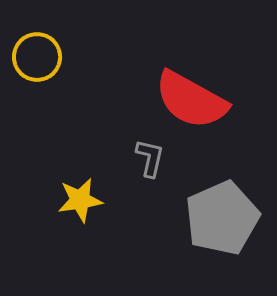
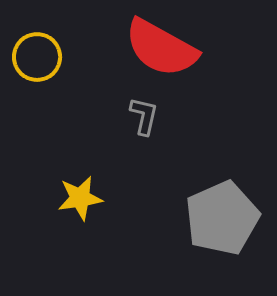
red semicircle: moved 30 px left, 52 px up
gray L-shape: moved 6 px left, 42 px up
yellow star: moved 2 px up
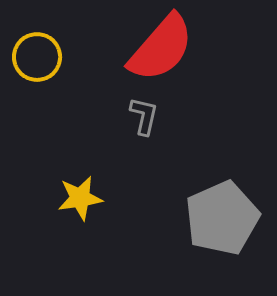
red semicircle: rotated 78 degrees counterclockwise
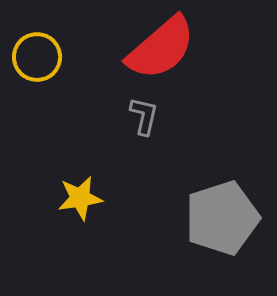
red semicircle: rotated 8 degrees clockwise
gray pentagon: rotated 6 degrees clockwise
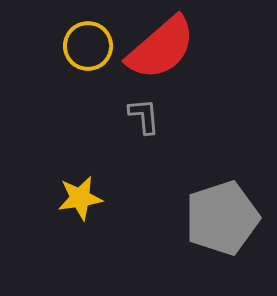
yellow circle: moved 51 px right, 11 px up
gray L-shape: rotated 18 degrees counterclockwise
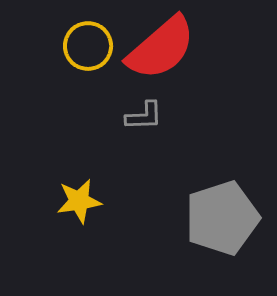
gray L-shape: rotated 93 degrees clockwise
yellow star: moved 1 px left, 3 px down
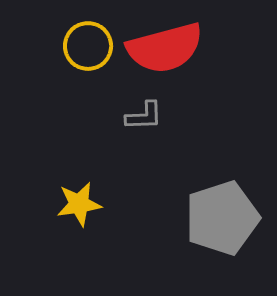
red semicircle: moved 4 px right; rotated 26 degrees clockwise
yellow star: moved 3 px down
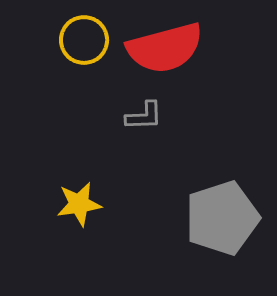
yellow circle: moved 4 px left, 6 px up
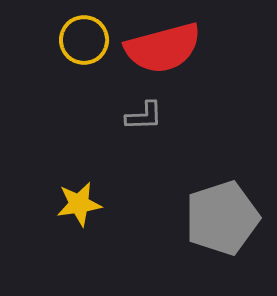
red semicircle: moved 2 px left
